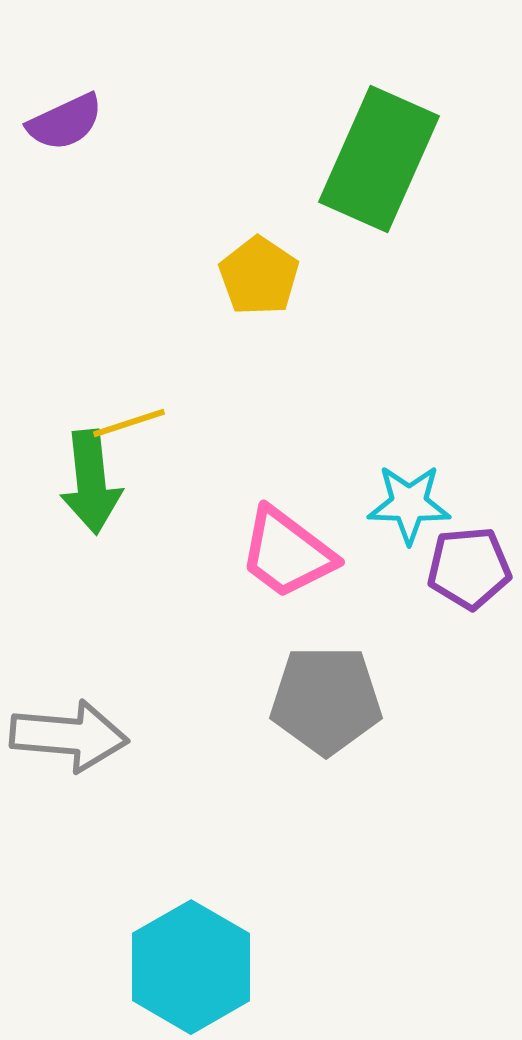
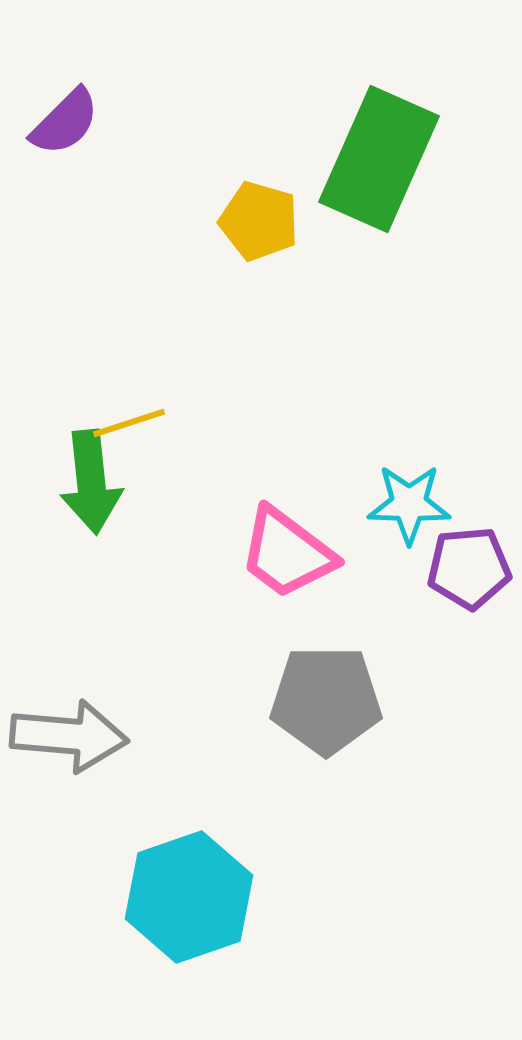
purple semicircle: rotated 20 degrees counterclockwise
yellow pentagon: moved 55 px up; rotated 18 degrees counterclockwise
cyan hexagon: moved 2 px left, 70 px up; rotated 11 degrees clockwise
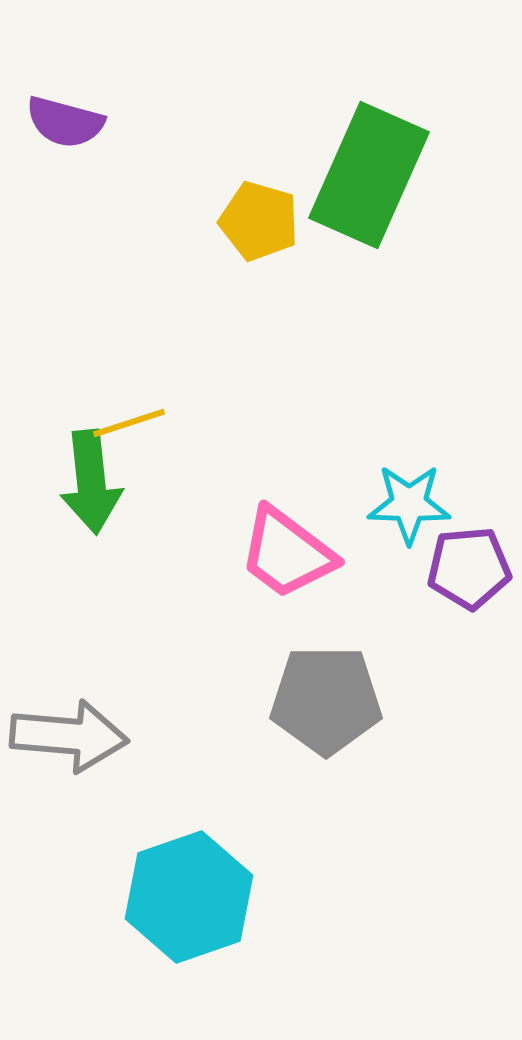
purple semicircle: rotated 60 degrees clockwise
green rectangle: moved 10 px left, 16 px down
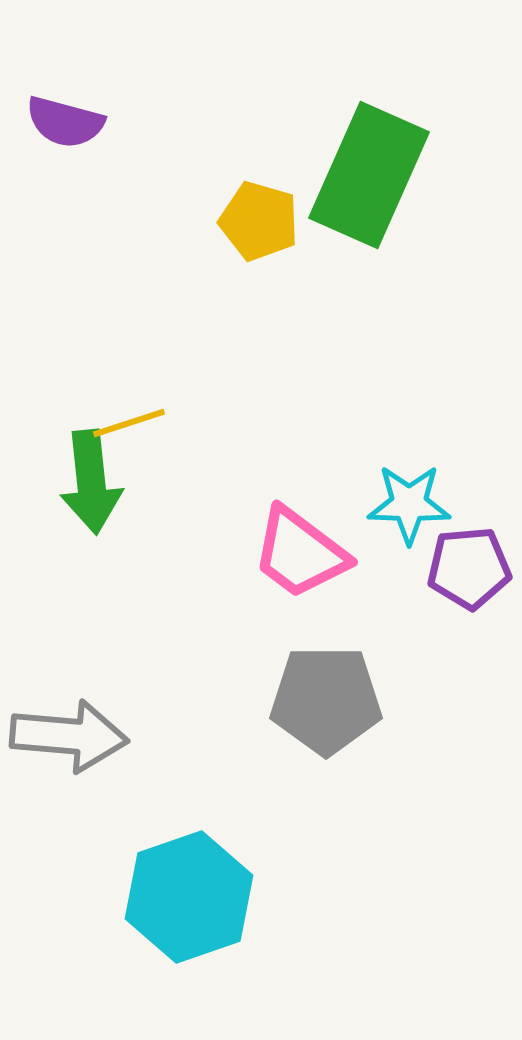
pink trapezoid: moved 13 px right
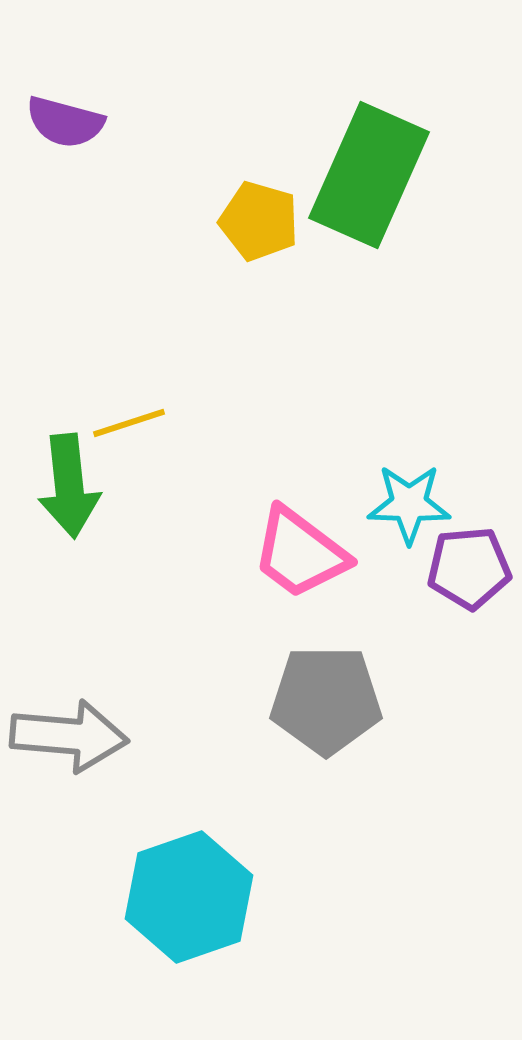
green arrow: moved 22 px left, 4 px down
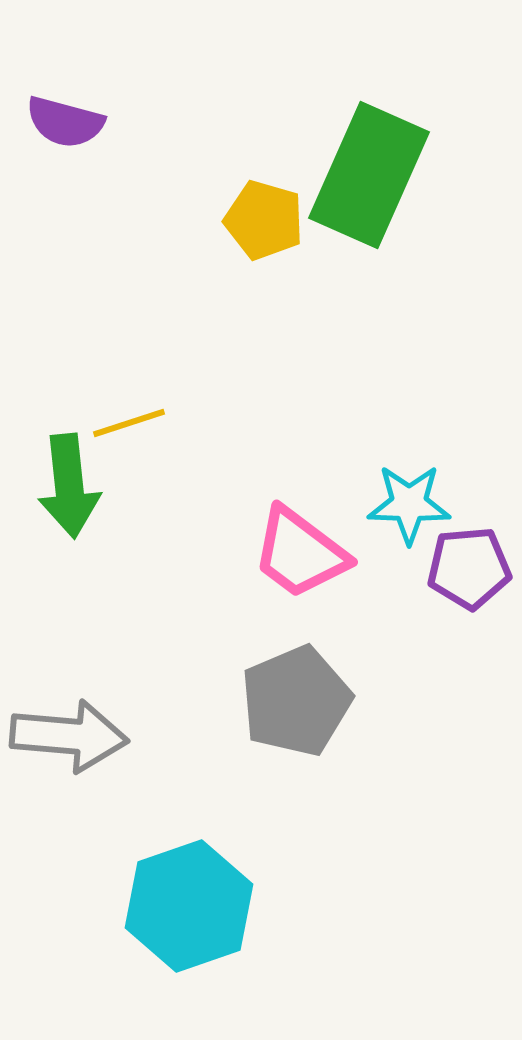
yellow pentagon: moved 5 px right, 1 px up
gray pentagon: moved 30 px left, 1 px down; rotated 23 degrees counterclockwise
cyan hexagon: moved 9 px down
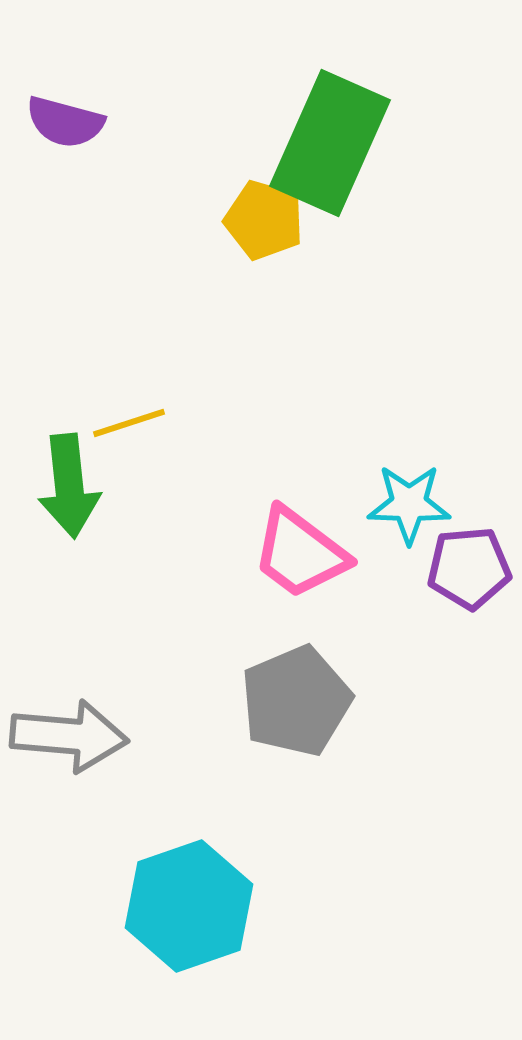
green rectangle: moved 39 px left, 32 px up
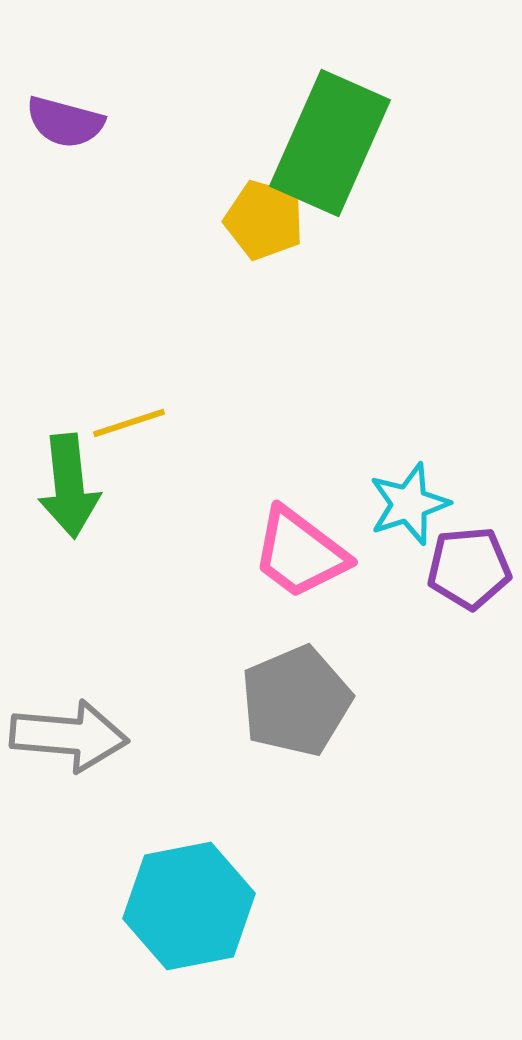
cyan star: rotated 20 degrees counterclockwise
cyan hexagon: rotated 8 degrees clockwise
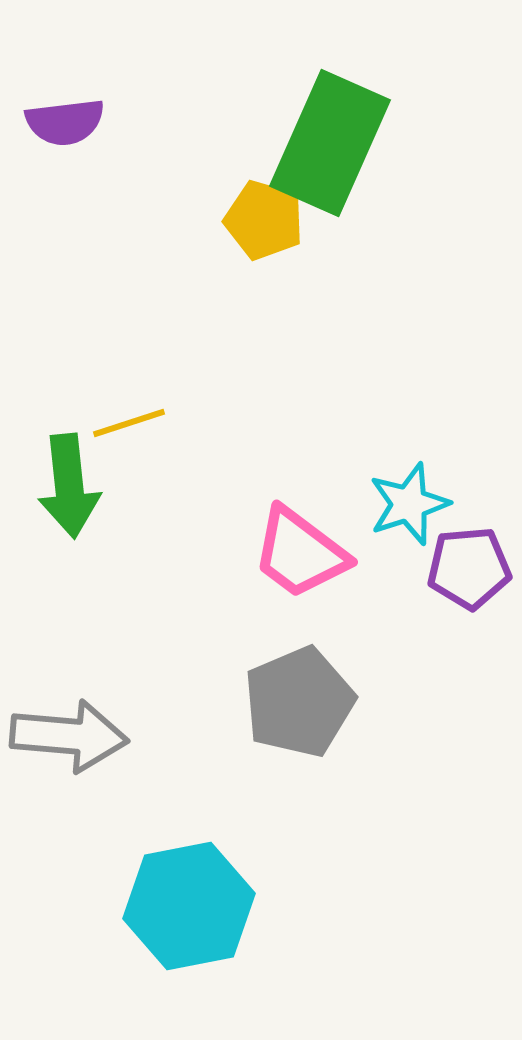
purple semicircle: rotated 22 degrees counterclockwise
gray pentagon: moved 3 px right, 1 px down
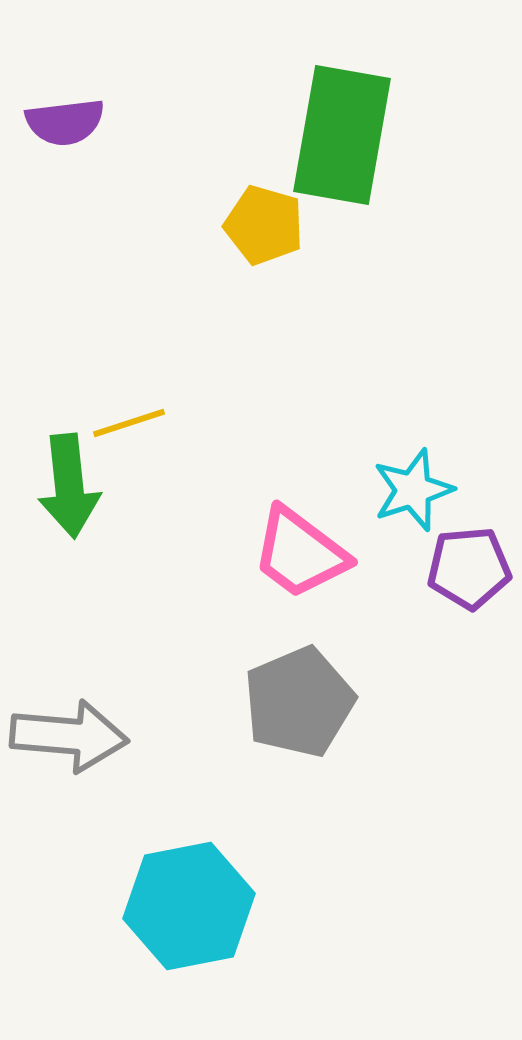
green rectangle: moved 12 px right, 8 px up; rotated 14 degrees counterclockwise
yellow pentagon: moved 5 px down
cyan star: moved 4 px right, 14 px up
